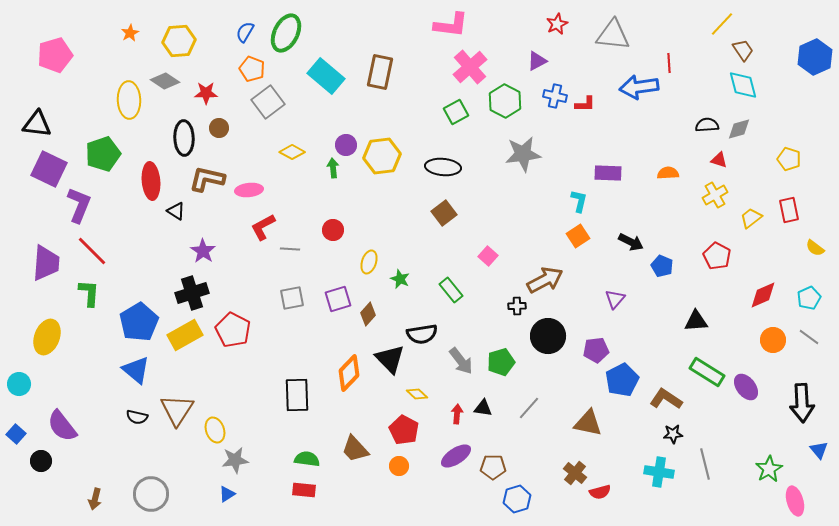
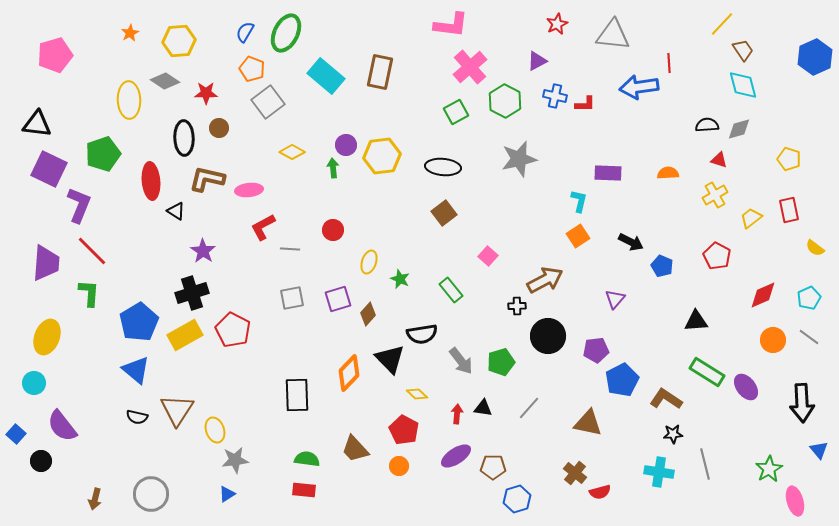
gray star at (523, 154): moved 4 px left, 5 px down; rotated 6 degrees counterclockwise
cyan circle at (19, 384): moved 15 px right, 1 px up
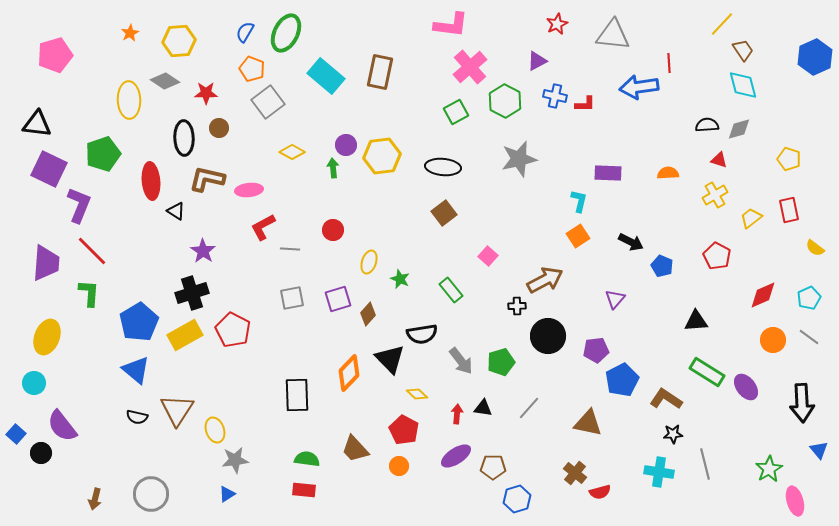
black circle at (41, 461): moved 8 px up
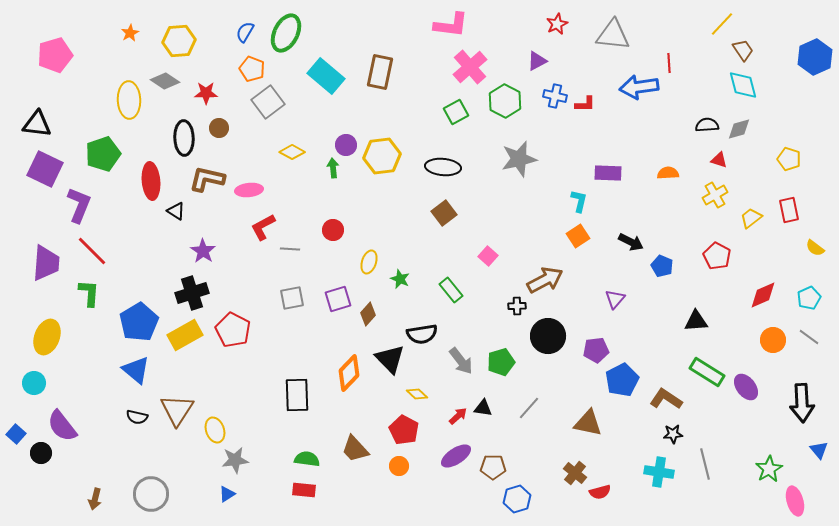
purple square at (49, 169): moved 4 px left
red arrow at (457, 414): moved 1 px right, 2 px down; rotated 42 degrees clockwise
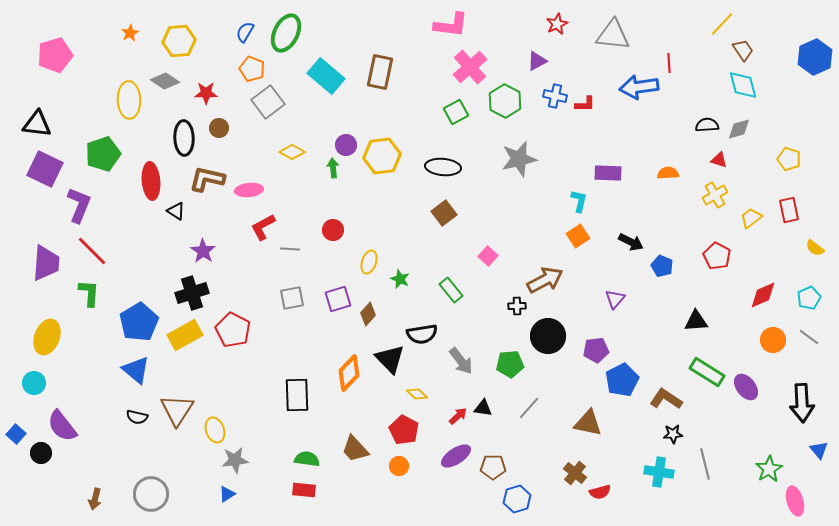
green pentagon at (501, 362): moved 9 px right, 2 px down; rotated 12 degrees clockwise
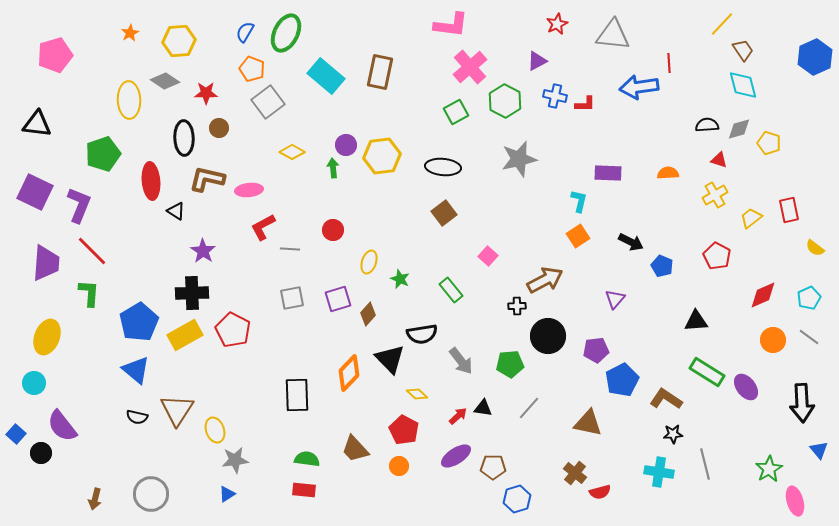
yellow pentagon at (789, 159): moved 20 px left, 16 px up
purple square at (45, 169): moved 10 px left, 23 px down
black cross at (192, 293): rotated 16 degrees clockwise
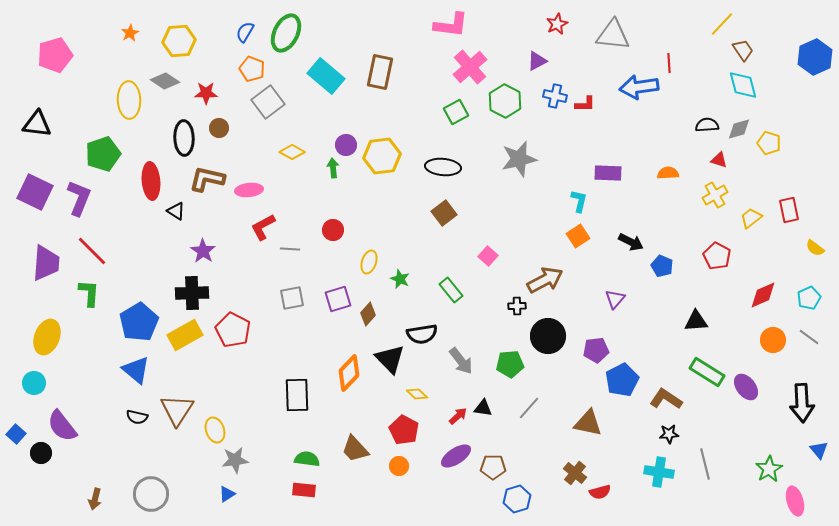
purple L-shape at (79, 205): moved 7 px up
black star at (673, 434): moved 4 px left
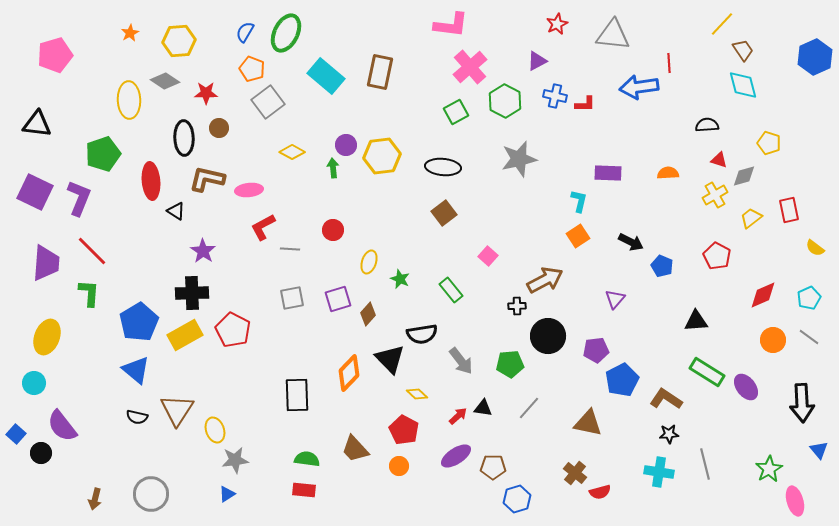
gray diamond at (739, 129): moved 5 px right, 47 px down
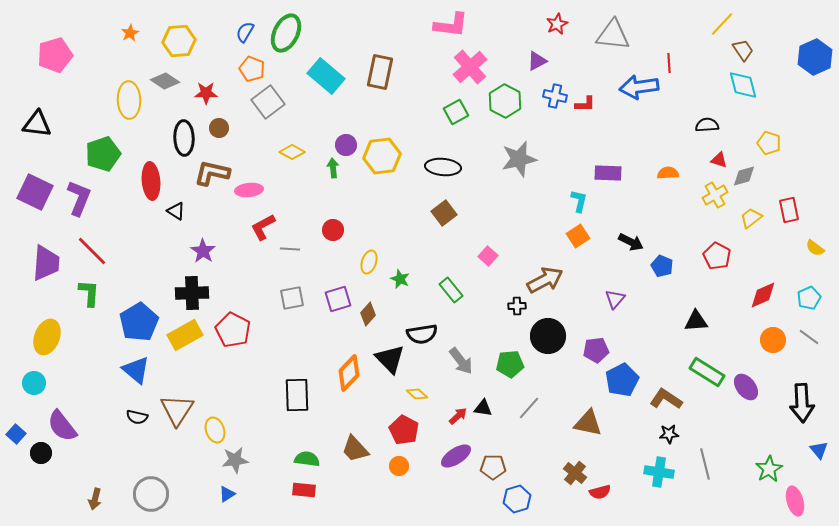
brown L-shape at (207, 179): moved 5 px right, 6 px up
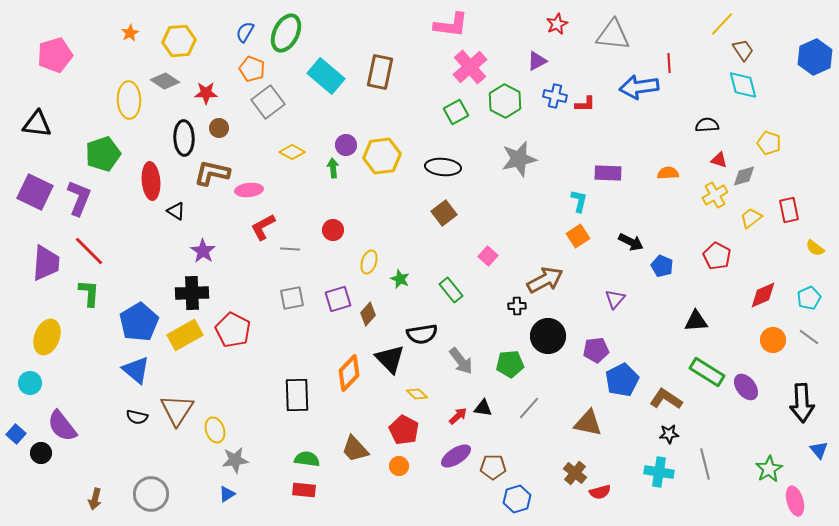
red line at (92, 251): moved 3 px left
cyan circle at (34, 383): moved 4 px left
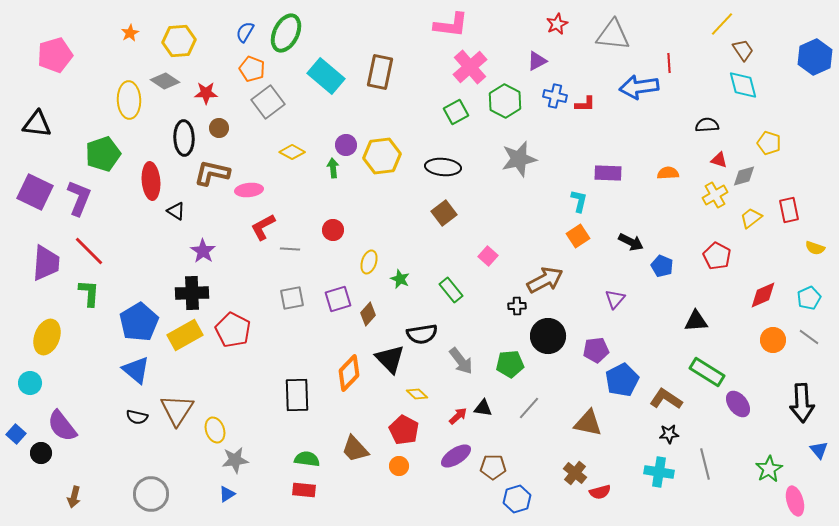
yellow semicircle at (815, 248): rotated 18 degrees counterclockwise
purple ellipse at (746, 387): moved 8 px left, 17 px down
brown arrow at (95, 499): moved 21 px left, 2 px up
